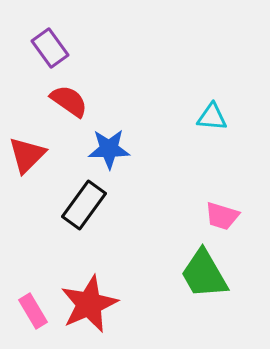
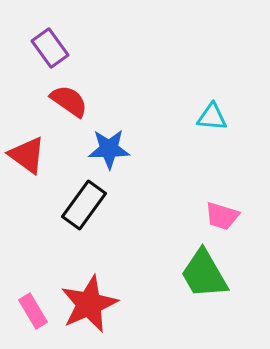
red triangle: rotated 39 degrees counterclockwise
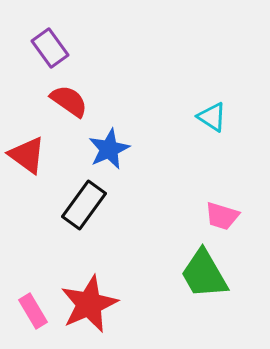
cyan triangle: rotated 28 degrees clockwise
blue star: rotated 24 degrees counterclockwise
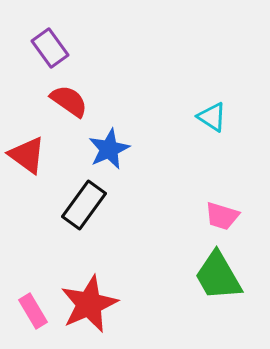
green trapezoid: moved 14 px right, 2 px down
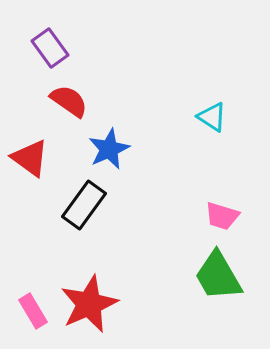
red triangle: moved 3 px right, 3 px down
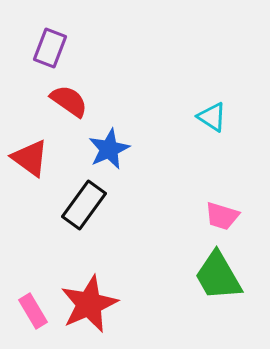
purple rectangle: rotated 57 degrees clockwise
